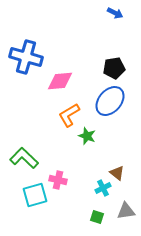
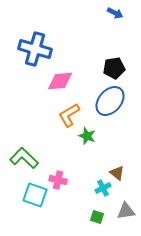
blue cross: moved 9 px right, 8 px up
cyan square: rotated 35 degrees clockwise
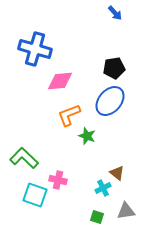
blue arrow: rotated 21 degrees clockwise
orange L-shape: rotated 10 degrees clockwise
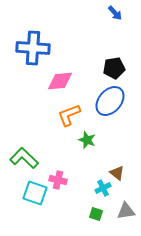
blue cross: moved 2 px left, 1 px up; rotated 12 degrees counterclockwise
green star: moved 4 px down
cyan square: moved 2 px up
green square: moved 1 px left, 3 px up
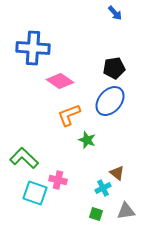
pink diamond: rotated 40 degrees clockwise
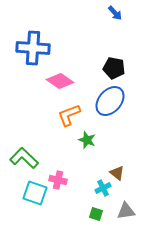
black pentagon: rotated 20 degrees clockwise
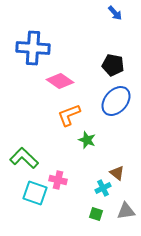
black pentagon: moved 1 px left, 3 px up
blue ellipse: moved 6 px right
